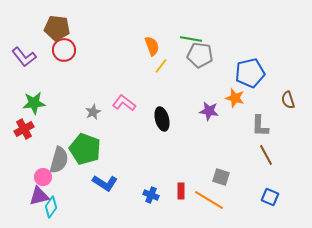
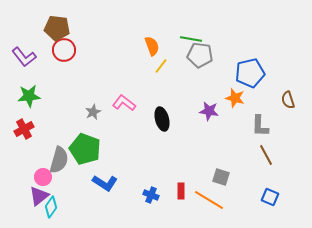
green star: moved 5 px left, 7 px up
purple triangle: rotated 25 degrees counterclockwise
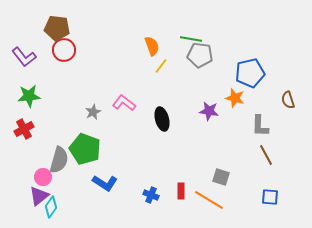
blue square: rotated 18 degrees counterclockwise
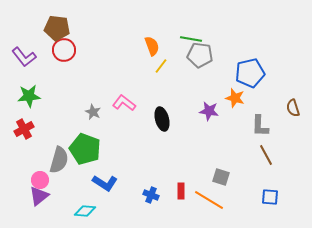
brown semicircle: moved 5 px right, 8 px down
gray star: rotated 21 degrees counterclockwise
pink circle: moved 3 px left, 3 px down
cyan diamond: moved 34 px right, 4 px down; rotated 60 degrees clockwise
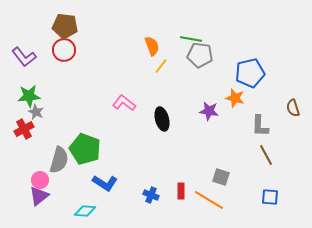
brown pentagon: moved 8 px right, 2 px up
gray star: moved 57 px left
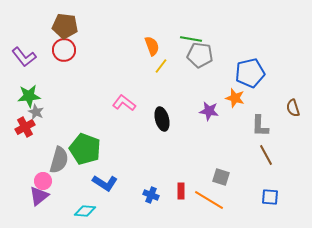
red cross: moved 1 px right, 2 px up
pink circle: moved 3 px right, 1 px down
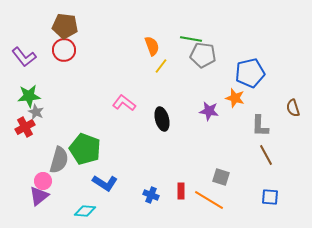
gray pentagon: moved 3 px right
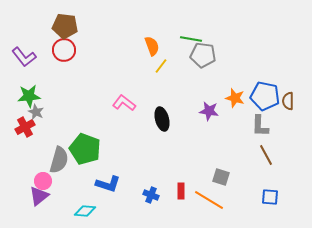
blue pentagon: moved 15 px right, 23 px down; rotated 24 degrees clockwise
brown semicircle: moved 5 px left, 7 px up; rotated 18 degrees clockwise
blue L-shape: moved 3 px right, 1 px down; rotated 15 degrees counterclockwise
